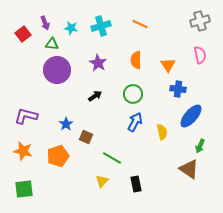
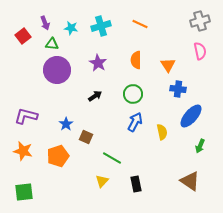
red square: moved 2 px down
pink semicircle: moved 4 px up
brown triangle: moved 1 px right, 12 px down
green square: moved 3 px down
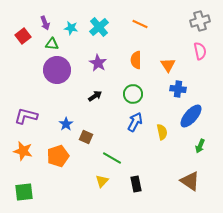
cyan cross: moved 2 px left, 1 px down; rotated 24 degrees counterclockwise
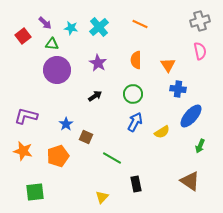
purple arrow: rotated 24 degrees counterclockwise
yellow semicircle: rotated 70 degrees clockwise
yellow triangle: moved 16 px down
green square: moved 11 px right
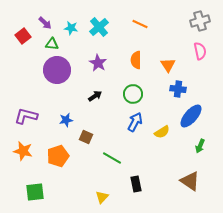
blue star: moved 4 px up; rotated 24 degrees clockwise
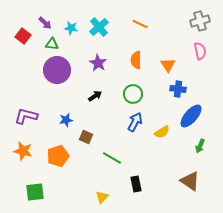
red square: rotated 14 degrees counterclockwise
